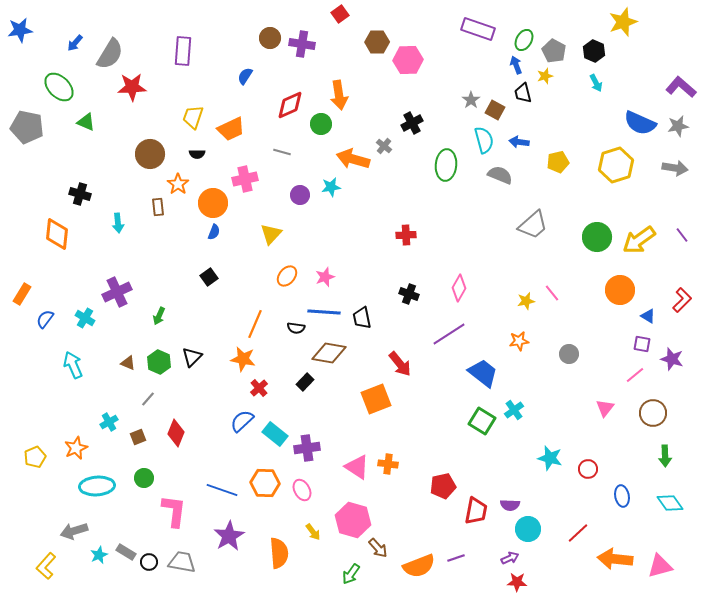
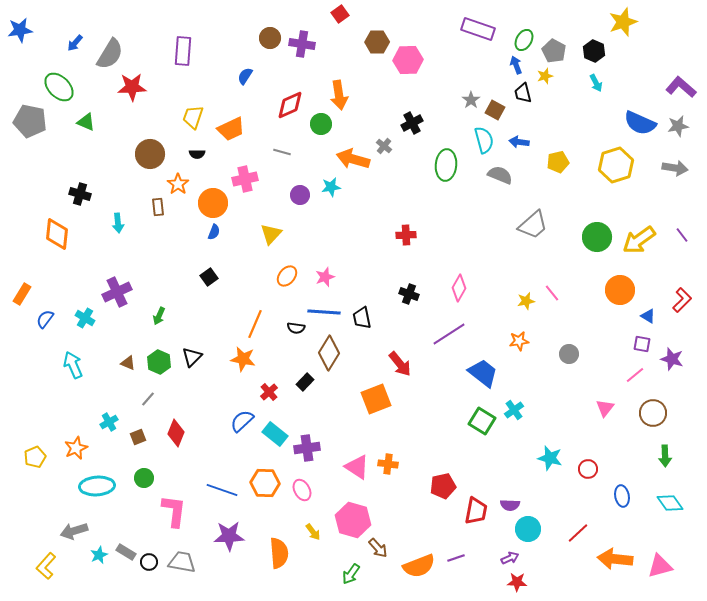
gray pentagon at (27, 127): moved 3 px right, 6 px up
brown diamond at (329, 353): rotated 68 degrees counterclockwise
red cross at (259, 388): moved 10 px right, 4 px down
purple star at (229, 536): rotated 28 degrees clockwise
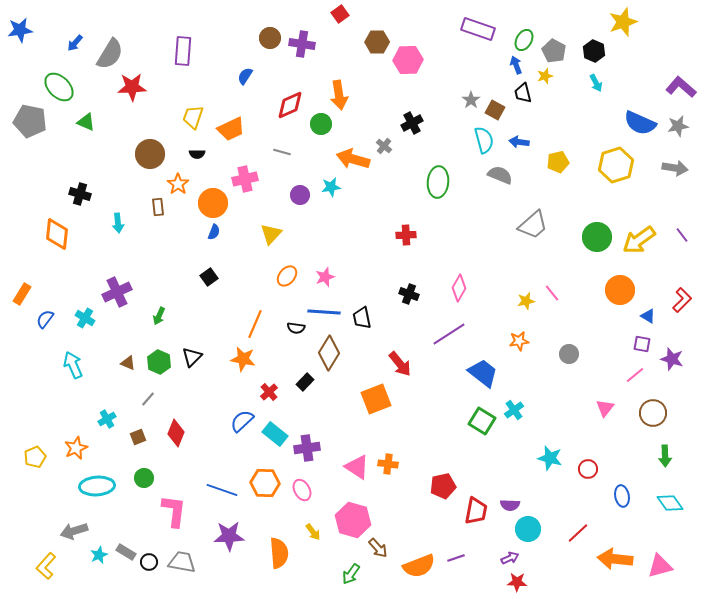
green ellipse at (446, 165): moved 8 px left, 17 px down
cyan cross at (109, 422): moved 2 px left, 3 px up
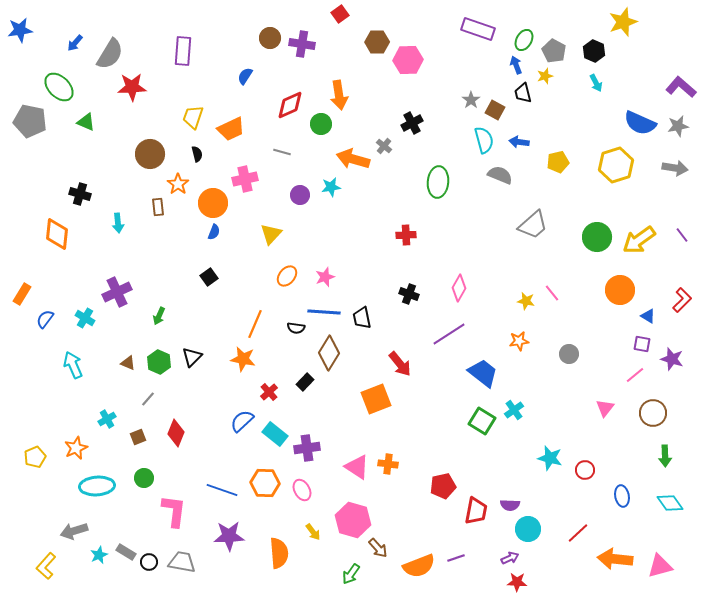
black semicircle at (197, 154): rotated 105 degrees counterclockwise
yellow star at (526, 301): rotated 24 degrees clockwise
red circle at (588, 469): moved 3 px left, 1 px down
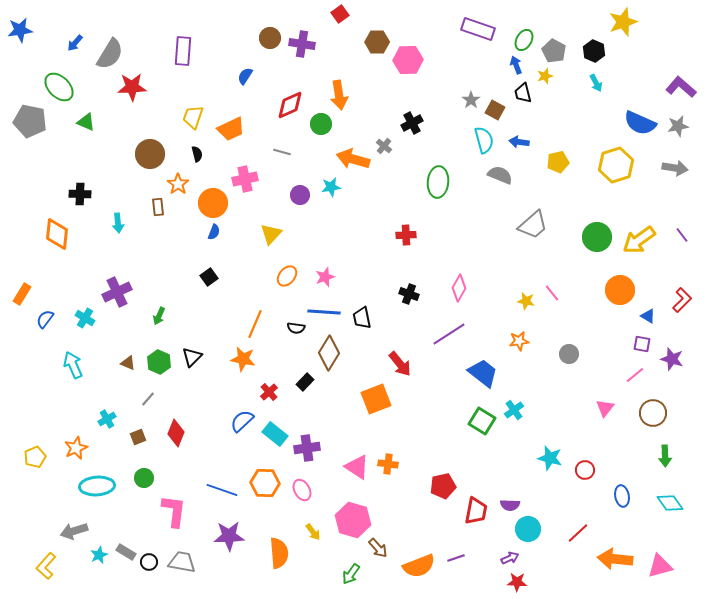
black cross at (80, 194): rotated 15 degrees counterclockwise
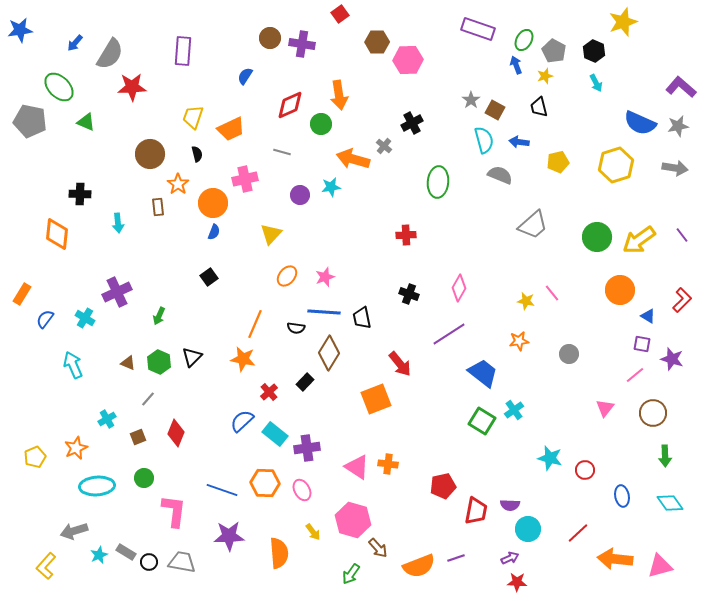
black trapezoid at (523, 93): moved 16 px right, 14 px down
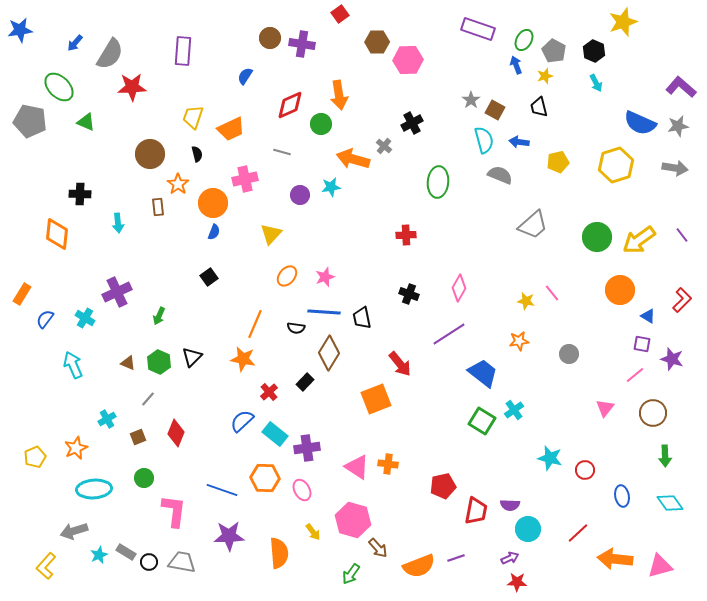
orange hexagon at (265, 483): moved 5 px up
cyan ellipse at (97, 486): moved 3 px left, 3 px down
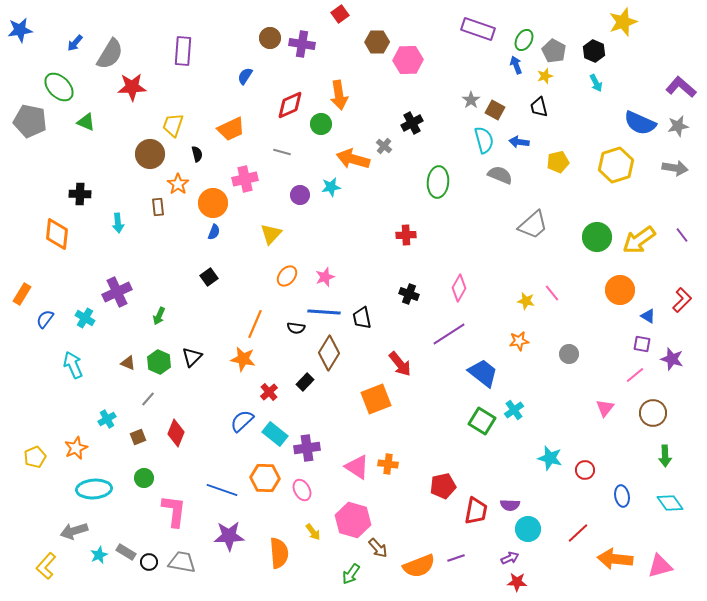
yellow trapezoid at (193, 117): moved 20 px left, 8 px down
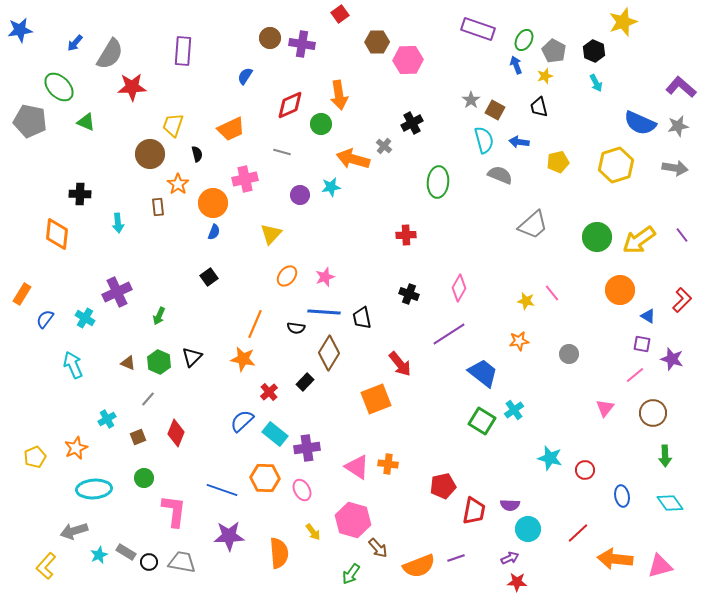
red trapezoid at (476, 511): moved 2 px left
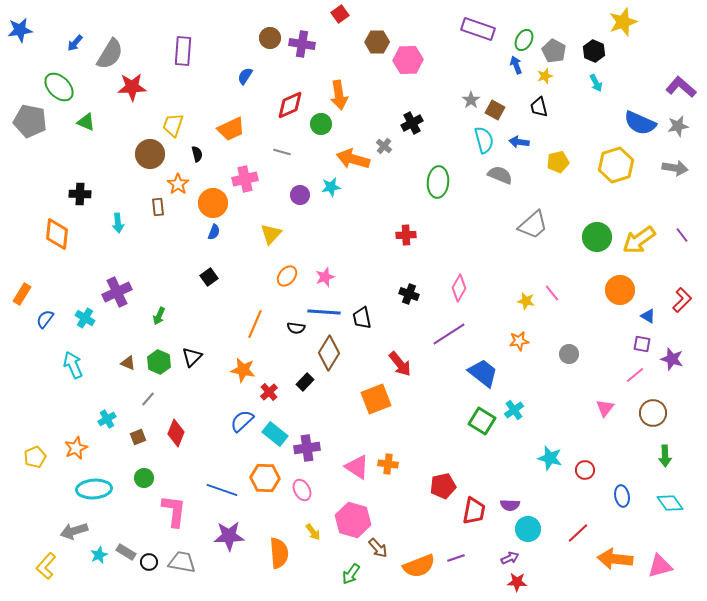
orange star at (243, 359): moved 11 px down
